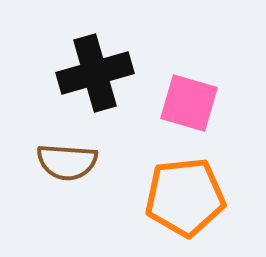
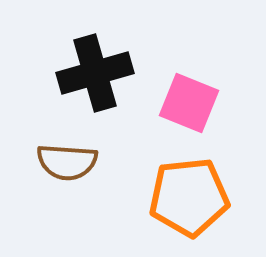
pink square: rotated 6 degrees clockwise
orange pentagon: moved 4 px right
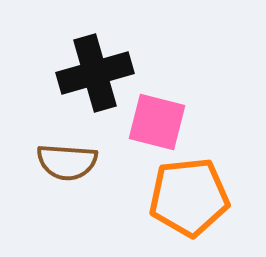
pink square: moved 32 px left, 19 px down; rotated 8 degrees counterclockwise
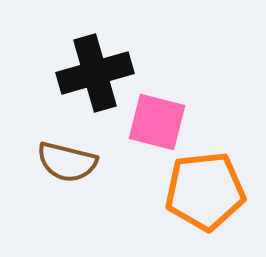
brown semicircle: rotated 10 degrees clockwise
orange pentagon: moved 16 px right, 6 px up
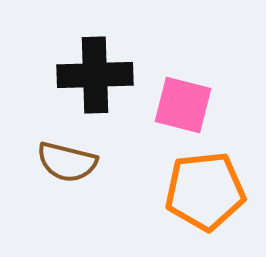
black cross: moved 2 px down; rotated 14 degrees clockwise
pink square: moved 26 px right, 17 px up
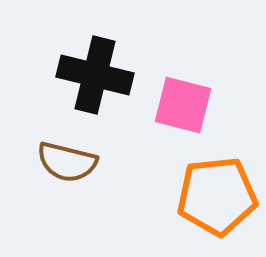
black cross: rotated 16 degrees clockwise
orange pentagon: moved 12 px right, 5 px down
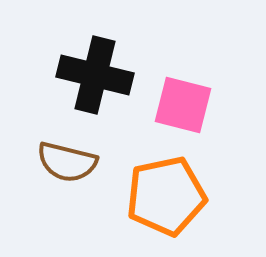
orange pentagon: moved 51 px left; rotated 6 degrees counterclockwise
